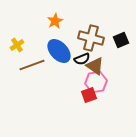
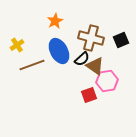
blue ellipse: rotated 15 degrees clockwise
black semicircle: rotated 21 degrees counterclockwise
pink hexagon: moved 11 px right, 1 px up
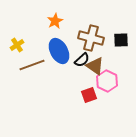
black square: rotated 21 degrees clockwise
black semicircle: moved 1 px down
pink hexagon: rotated 25 degrees counterclockwise
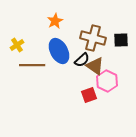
brown cross: moved 2 px right
brown line: rotated 20 degrees clockwise
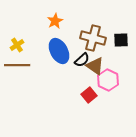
brown line: moved 15 px left
pink hexagon: moved 1 px right, 1 px up
red square: rotated 21 degrees counterclockwise
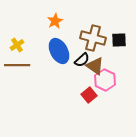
black square: moved 2 px left
pink hexagon: moved 3 px left
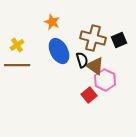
orange star: moved 3 px left, 1 px down; rotated 21 degrees counterclockwise
black square: rotated 21 degrees counterclockwise
black semicircle: rotated 63 degrees counterclockwise
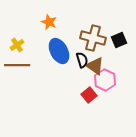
orange star: moved 3 px left
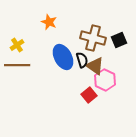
blue ellipse: moved 4 px right, 6 px down
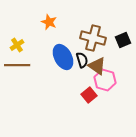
black square: moved 4 px right
brown triangle: moved 2 px right
pink hexagon: rotated 10 degrees counterclockwise
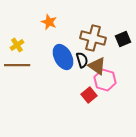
black square: moved 1 px up
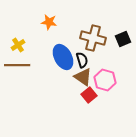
orange star: rotated 14 degrees counterclockwise
yellow cross: moved 1 px right
brown triangle: moved 14 px left, 11 px down
